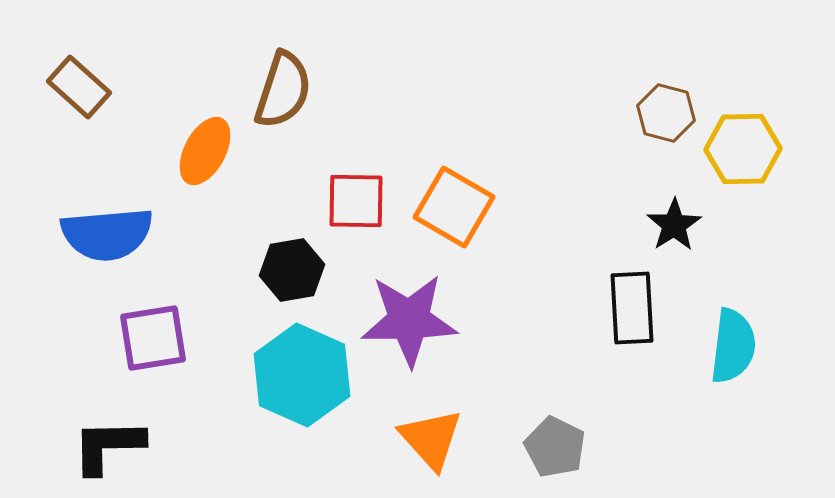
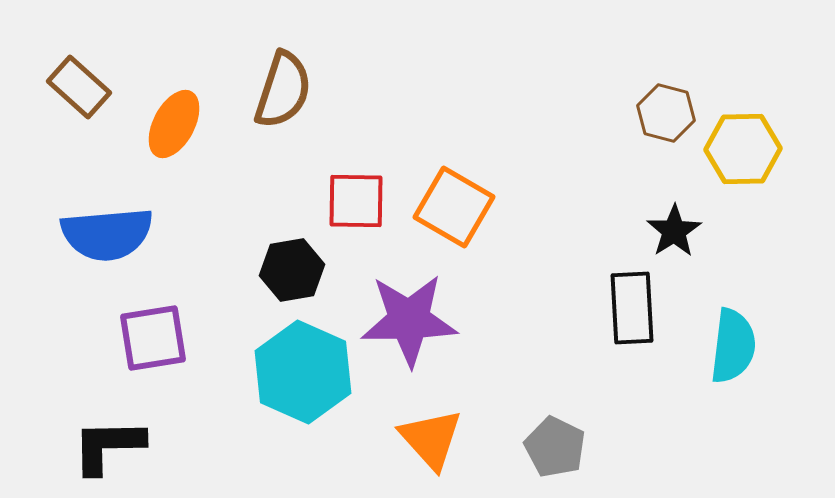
orange ellipse: moved 31 px left, 27 px up
black star: moved 6 px down
cyan hexagon: moved 1 px right, 3 px up
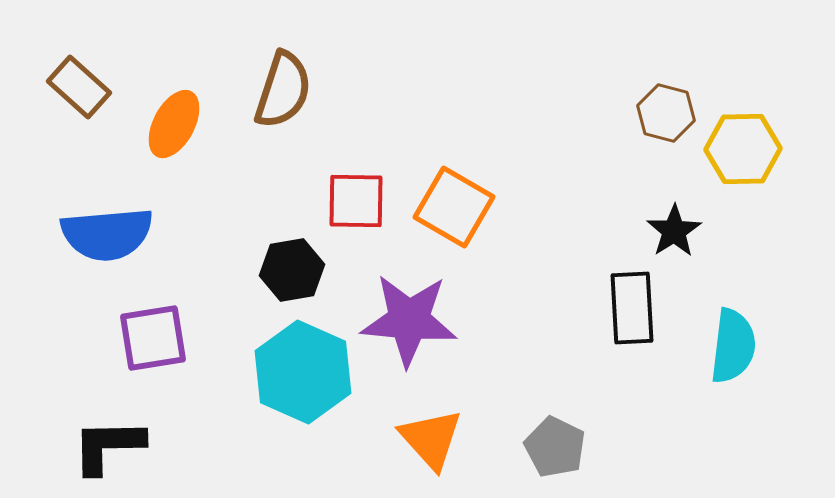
purple star: rotated 6 degrees clockwise
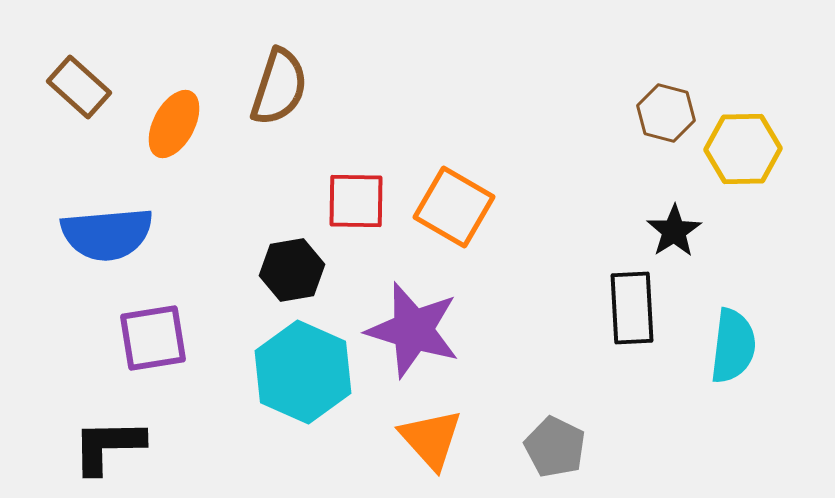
brown semicircle: moved 4 px left, 3 px up
purple star: moved 4 px right, 10 px down; rotated 12 degrees clockwise
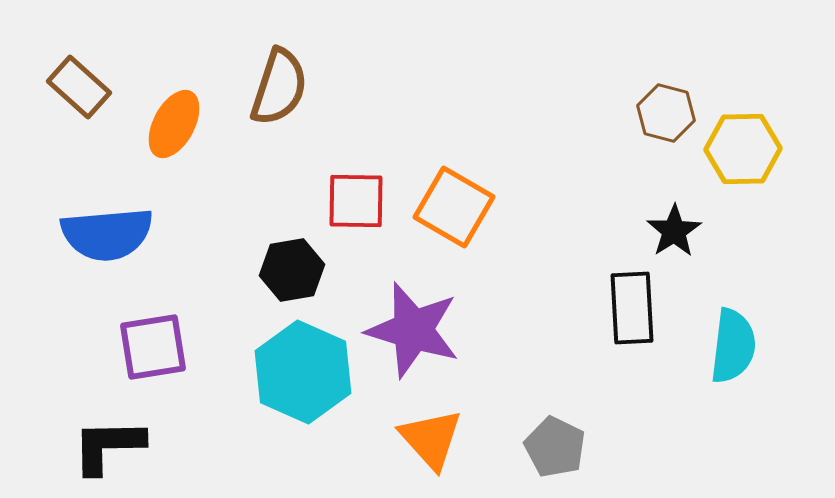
purple square: moved 9 px down
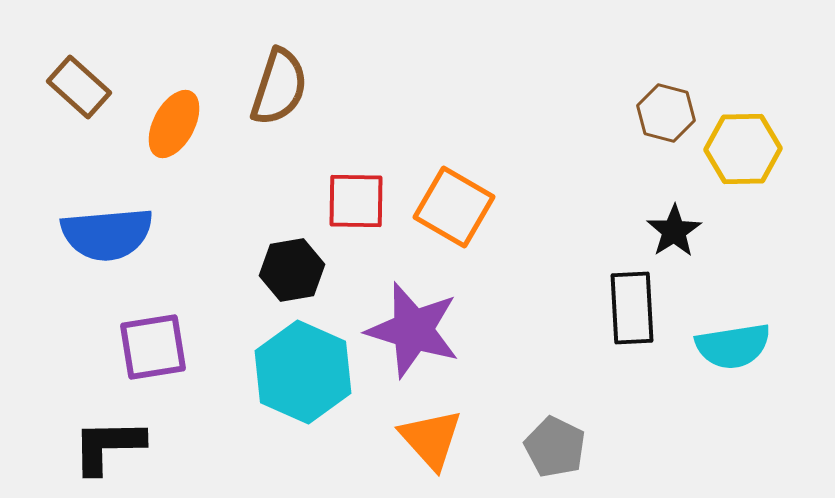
cyan semicircle: rotated 74 degrees clockwise
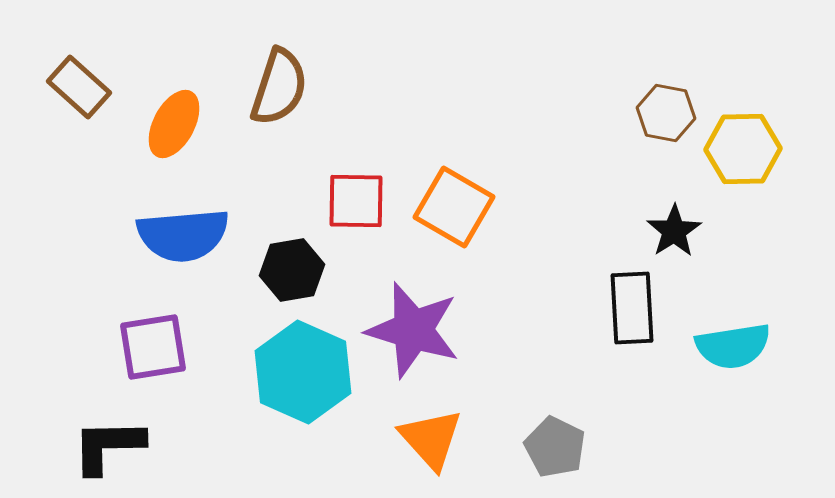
brown hexagon: rotated 4 degrees counterclockwise
blue semicircle: moved 76 px right, 1 px down
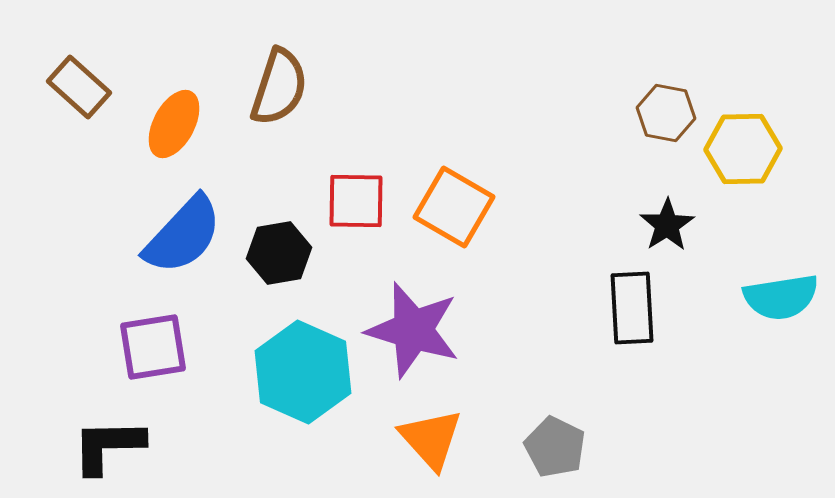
black star: moved 7 px left, 6 px up
blue semicircle: rotated 42 degrees counterclockwise
black hexagon: moved 13 px left, 17 px up
cyan semicircle: moved 48 px right, 49 px up
